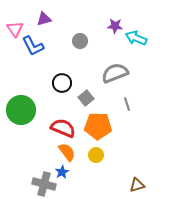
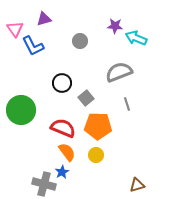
gray semicircle: moved 4 px right, 1 px up
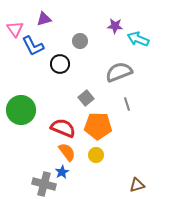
cyan arrow: moved 2 px right, 1 px down
black circle: moved 2 px left, 19 px up
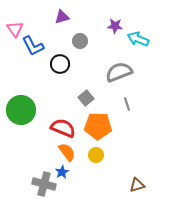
purple triangle: moved 18 px right, 2 px up
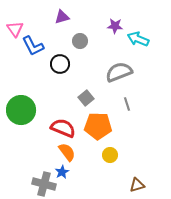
yellow circle: moved 14 px right
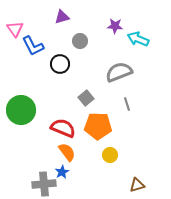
gray cross: rotated 20 degrees counterclockwise
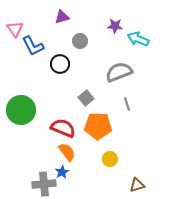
yellow circle: moved 4 px down
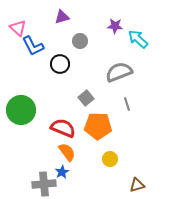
pink triangle: moved 3 px right, 1 px up; rotated 12 degrees counterclockwise
cyan arrow: rotated 20 degrees clockwise
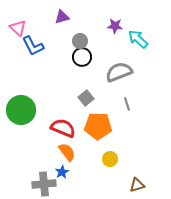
black circle: moved 22 px right, 7 px up
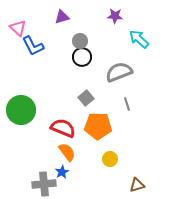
purple star: moved 10 px up
cyan arrow: moved 1 px right
